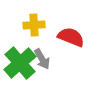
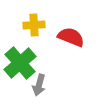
gray arrow: moved 3 px left, 26 px down; rotated 45 degrees clockwise
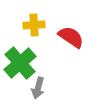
red semicircle: rotated 12 degrees clockwise
gray arrow: moved 1 px left, 3 px down
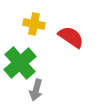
yellow cross: moved 1 px up; rotated 15 degrees clockwise
gray arrow: moved 2 px left, 2 px down
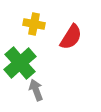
red semicircle: rotated 88 degrees clockwise
gray arrow: rotated 145 degrees clockwise
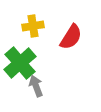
yellow cross: moved 1 px left, 2 px down; rotated 20 degrees counterclockwise
gray arrow: moved 4 px up
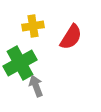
green cross: rotated 12 degrees clockwise
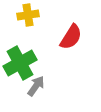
yellow cross: moved 5 px left, 11 px up
gray arrow: rotated 55 degrees clockwise
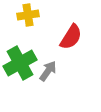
gray arrow: moved 12 px right, 15 px up
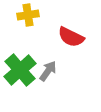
red semicircle: rotated 84 degrees clockwise
green cross: moved 7 px down; rotated 12 degrees counterclockwise
